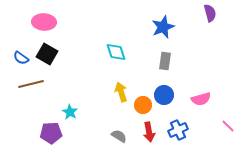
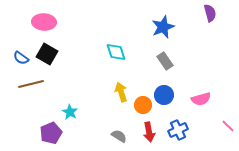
gray rectangle: rotated 42 degrees counterclockwise
purple pentagon: rotated 20 degrees counterclockwise
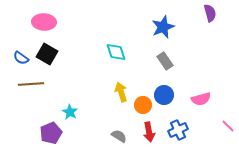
brown line: rotated 10 degrees clockwise
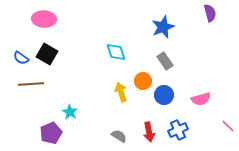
pink ellipse: moved 3 px up
orange circle: moved 24 px up
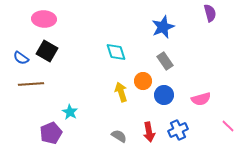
black square: moved 3 px up
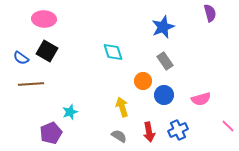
cyan diamond: moved 3 px left
yellow arrow: moved 1 px right, 15 px down
cyan star: rotated 21 degrees clockwise
